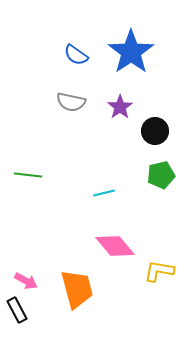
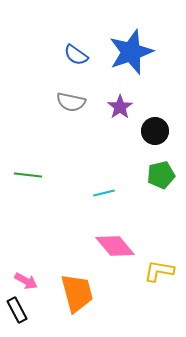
blue star: rotated 15 degrees clockwise
orange trapezoid: moved 4 px down
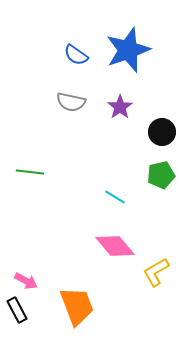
blue star: moved 3 px left, 2 px up
black circle: moved 7 px right, 1 px down
green line: moved 2 px right, 3 px up
cyan line: moved 11 px right, 4 px down; rotated 45 degrees clockwise
yellow L-shape: moved 3 px left, 1 px down; rotated 40 degrees counterclockwise
orange trapezoid: moved 13 px down; rotated 6 degrees counterclockwise
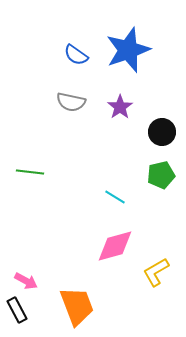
pink diamond: rotated 66 degrees counterclockwise
